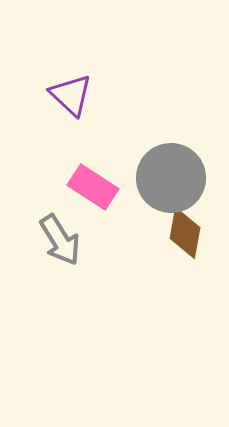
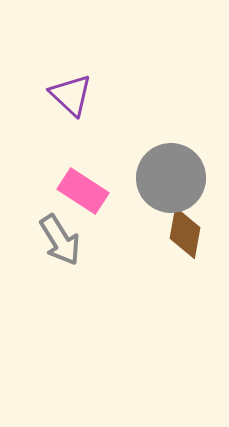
pink rectangle: moved 10 px left, 4 px down
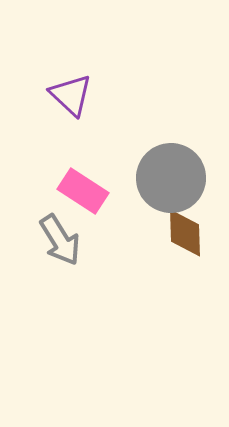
brown diamond: rotated 12 degrees counterclockwise
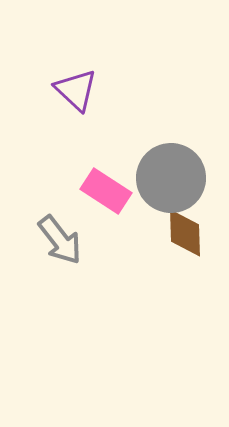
purple triangle: moved 5 px right, 5 px up
pink rectangle: moved 23 px right
gray arrow: rotated 6 degrees counterclockwise
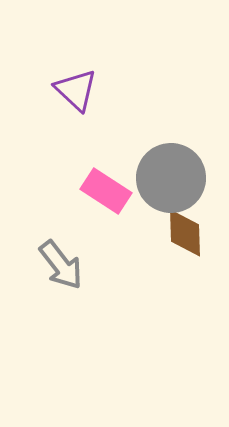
gray arrow: moved 1 px right, 25 px down
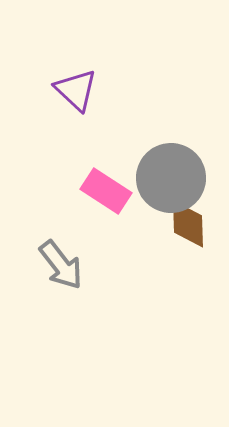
brown diamond: moved 3 px right, 9 px up
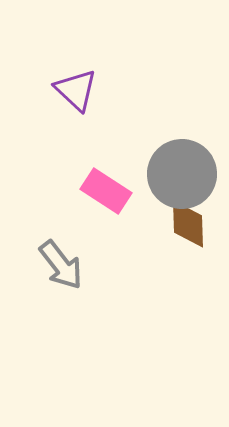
gray circle: moved 11 px right, 4 px up
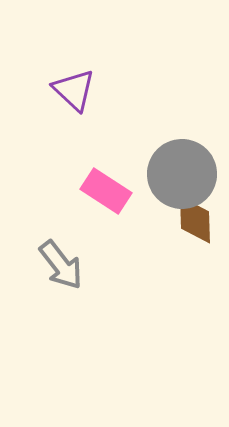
purple triangle: moved 2 px left
brown diamond: moved 7 px right, 4 px up
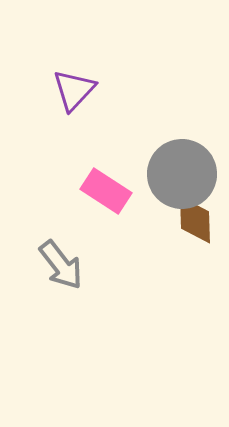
purple triangle: rotated 30 degrees clockwise
